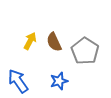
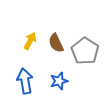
brown semicircle: moved 2 px right, 1 px down
blue arrow: moved 7 px right; rotated 25 degrees clockwise
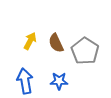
blue star: rotated 18 degrees clockwise
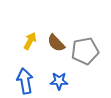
brown semicircle: rotated 18 degrees counterclockwise
gray pentagon: rotated 28 degrees clockwise
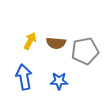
brown semicircle: rotated 42 degrees counterclockwise
blue arrow: moved 1 px left, 4 px up
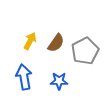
brown semicircle: rotated 60 degrees counterclockwise
gray pentagon: rotated 16 degrees counterclockwise
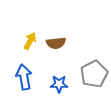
brown semicircle: rotated 48 degrees clockwise
gray pentagon: moved 9 px right, 23 px down
blue star: moved 3 px down
